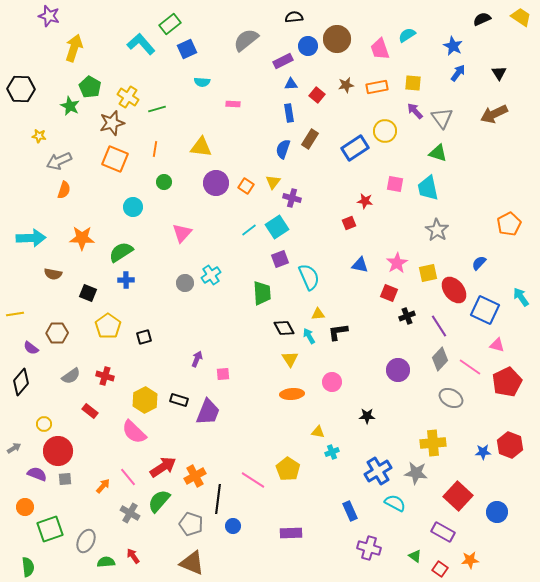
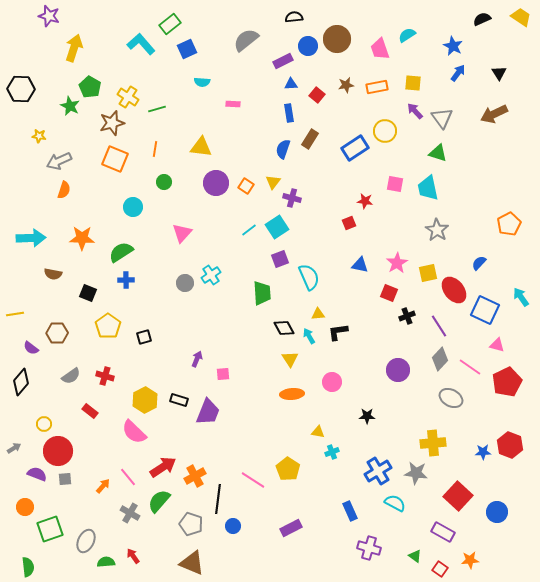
purple rectangle at (291, 533): moved 5 px up; rotated 25 degrees counterclockwise
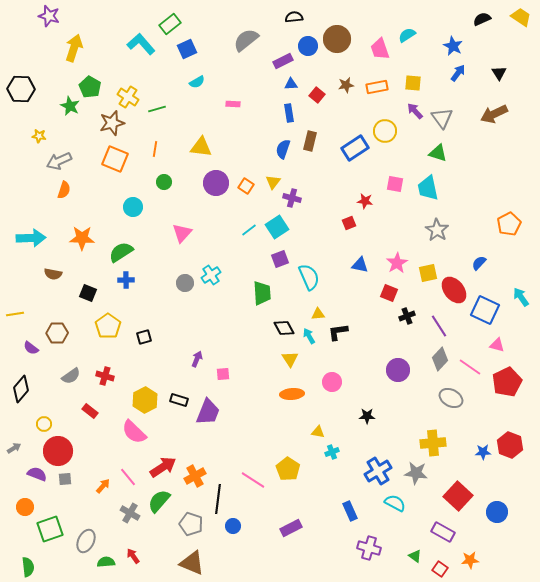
cyan semicircle at (202, 82): moved 5 px left; rotated 35 degrees counterclockwise
brown rectangle at (310, 139): moved 2 px down; rotated 18 degrees counterclockwise
black diamond at (21, 382): moved 7 px down
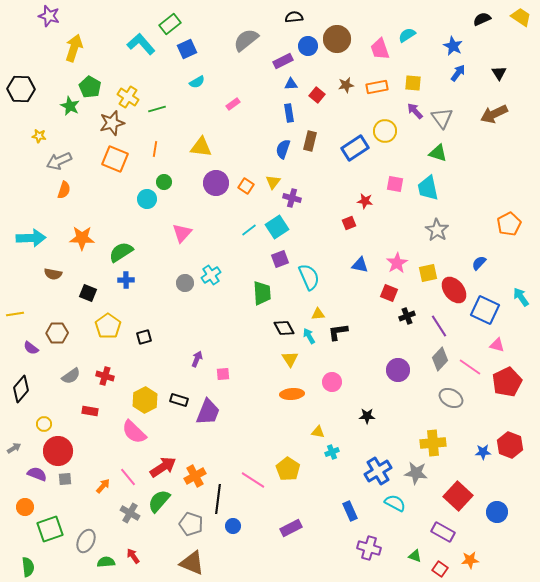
pink rectangle at (233, 104): rotated 40 degrees counterclockwise
cyan circle at (133, 207): moved 14 px right, 8 px up
red rectangle at (90, 411): rotated 28 degrees counterclockwise
green triangle at (415, 556): rotated 16 degrees counterclockwise
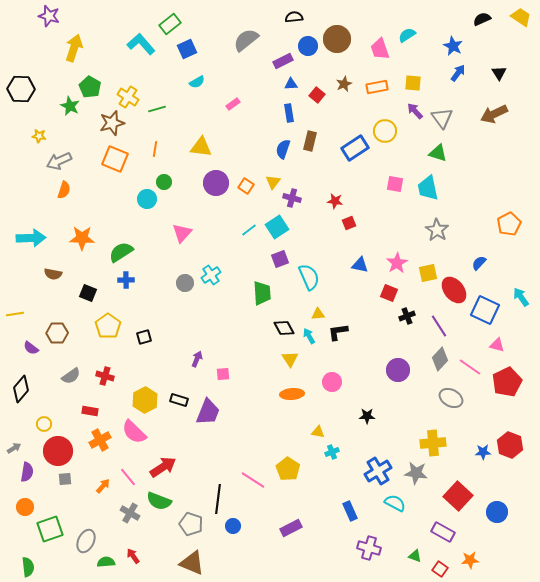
brown star at (346, 85): moved 2 px left, 1 px up; rotated 14 degrees counterclockwise
red star at (365, 201): moved 30 px left
purple semicircle at (37, 474): moved 10 px left, 2 px up; rotated 78 degrees clockwise
orange cross at (195, 476): moved 95 px left, 36 px up
green semicircle at (159, 501): rotated 110 degrees counterclockwise
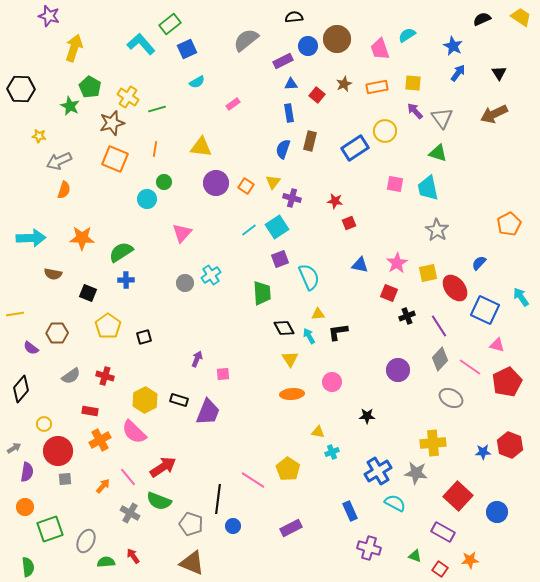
red ellipse at (454, 290): moved 1 px right, 2 px up
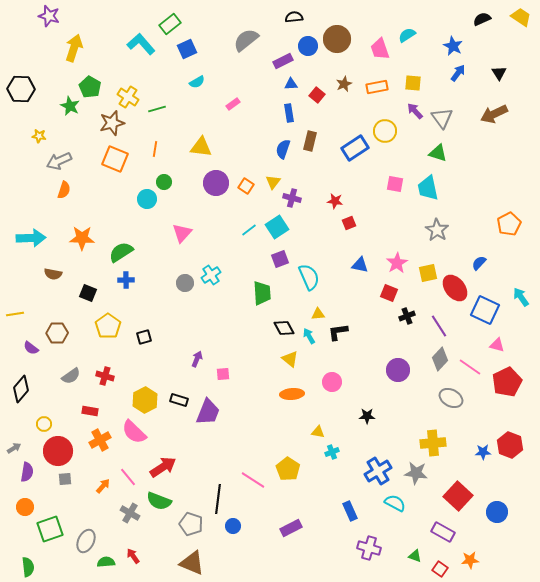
yellow triangle at (290, 359): rotated 18 degrees counterclockwise
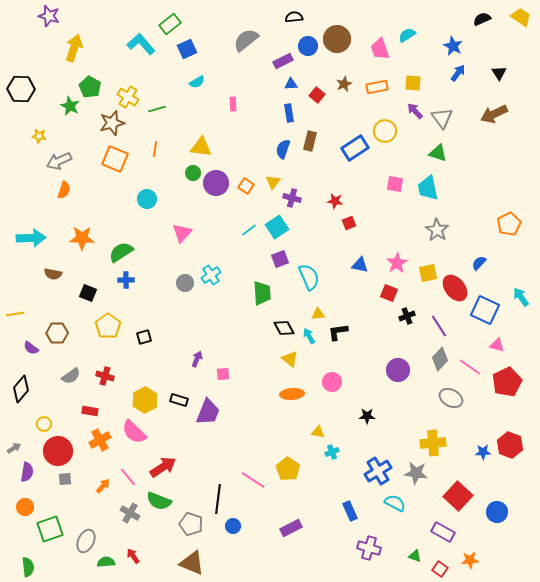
pink rectangle at (233, 104): rotated 56 degrees counterclockwise
green circle at (164, 182): moved 29 px right, 9 px up
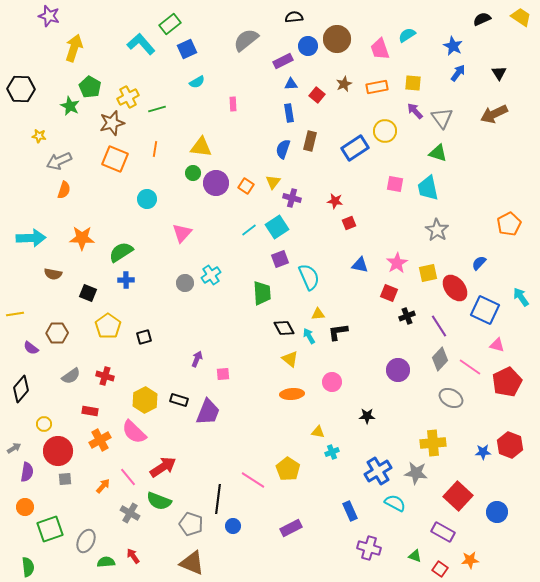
yellow cross at (128, 97): rotated 30 degrees clockwise
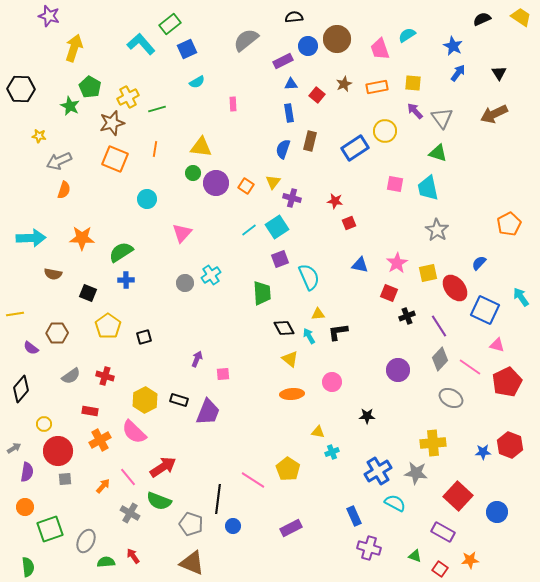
blue rectangle at (350, 511): moved 4 px right, 5 px down
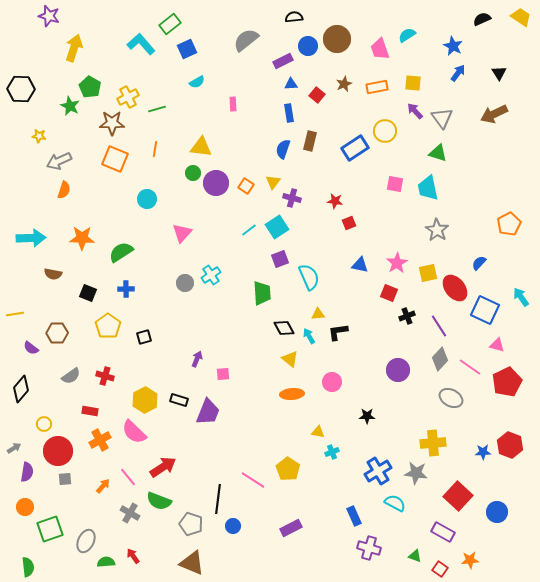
brown star at (112, 123): rotated 15 degrees clockwise
blue cross at (126, 280): moved 9 px down
